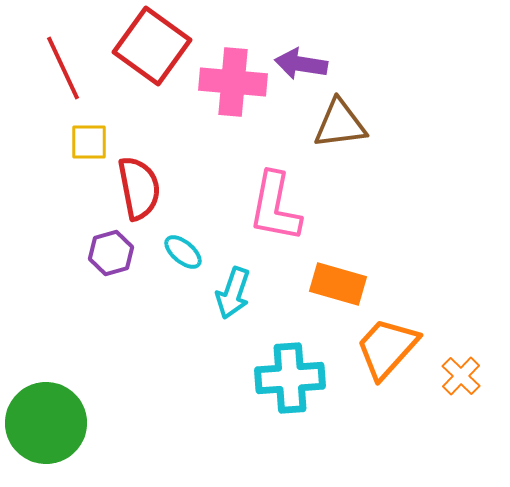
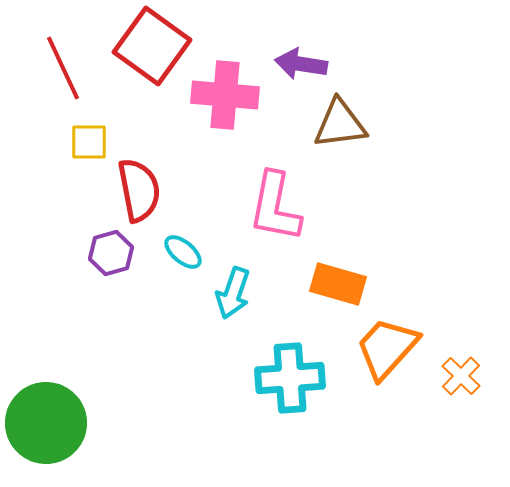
pink cross: moved 8 px left, 13 px down
red semicircle: moved 2 px down
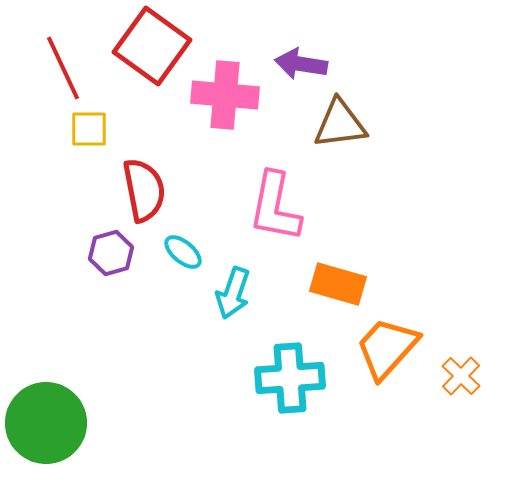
yellow square: moved 13 px up
red semicircle: moved 5 px right
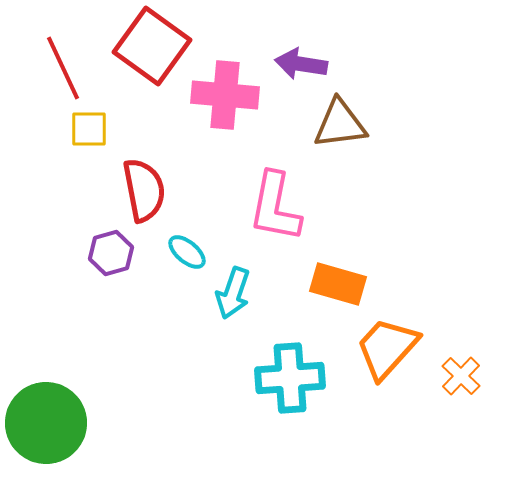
cyan ellipse: moved 4 px right
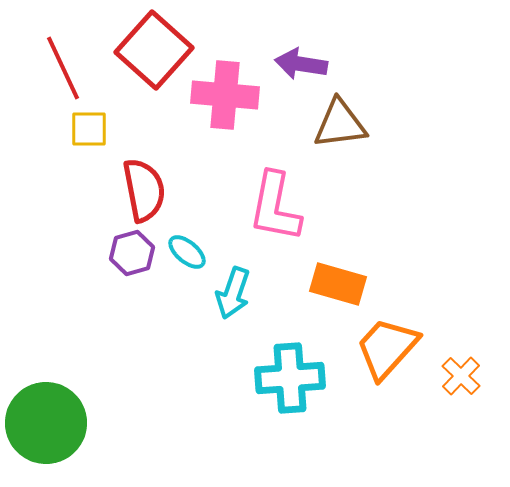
red square: moved 2 px right, 4 px down; rotated 6 degrees clockwise
purple hexagon: moved 21 px right
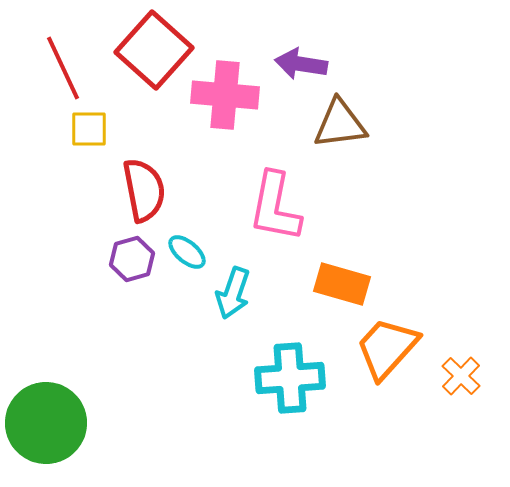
purple hexagon: moved 6 px down
orange rectangle: moved 4 px right
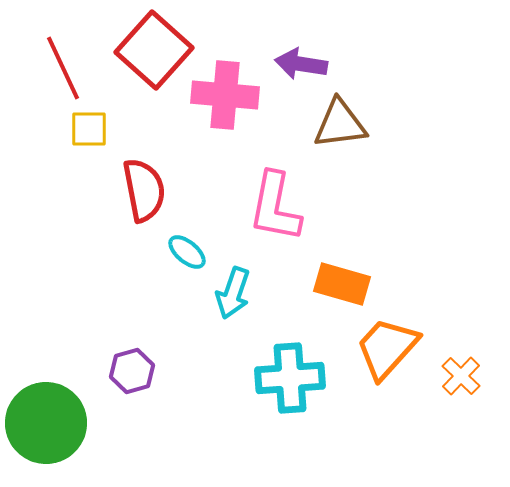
purple hexagon: moved 112 px down
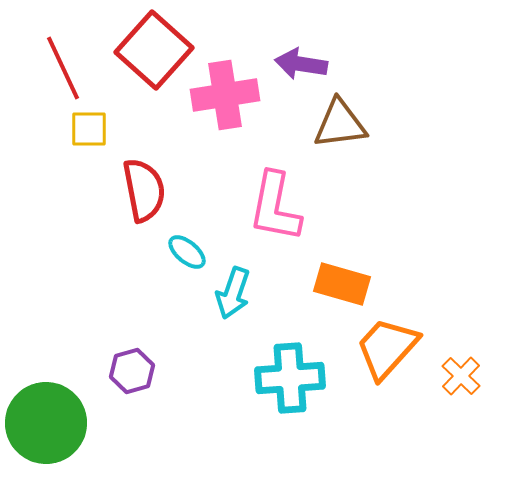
pink cross: rotated 14 degrees counterclockwise
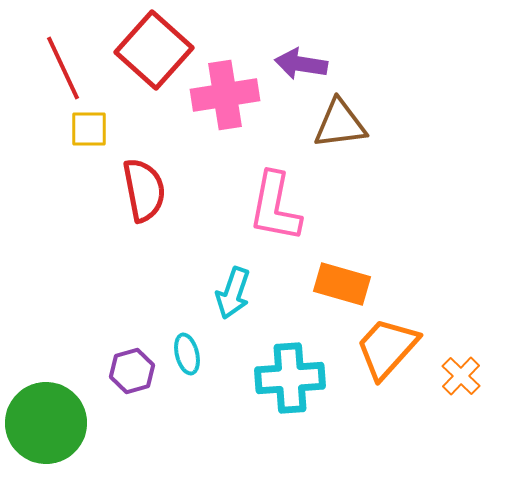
cyan ellipse: moved 102 px down; rotated 36 degrees clockwise
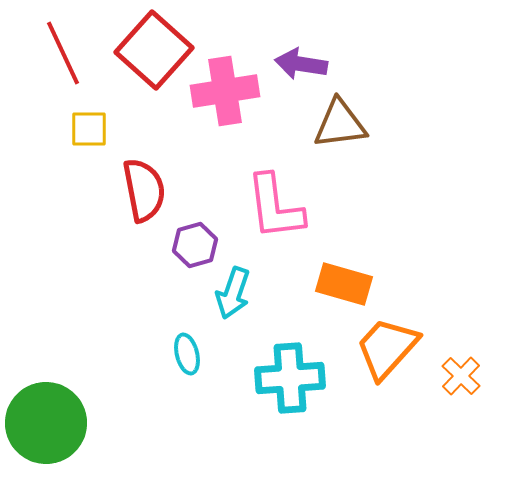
red line: moved 15 px up
pink cross: moved 4 px up
pink L-shape: rotated 18 degrees counterclockwise
orange rectangle: moved 2 px right
purple hexagon: moved 63 px right, 126 px up
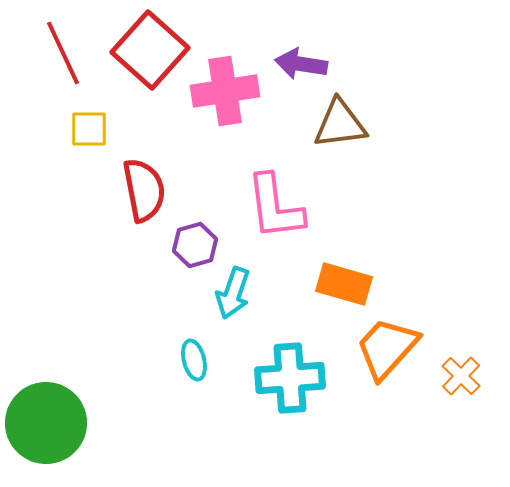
red square: moved 4 px left
cyan ellipse: moved 7 px right, 6 px down
